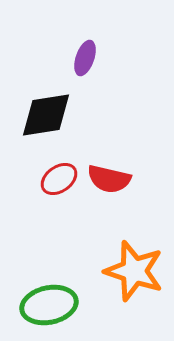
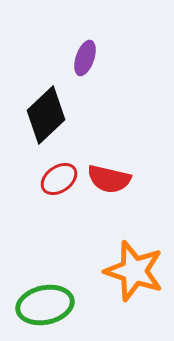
black diamond: rotated 34 degrees counterclockwise
green ellipse: moved 4 px left
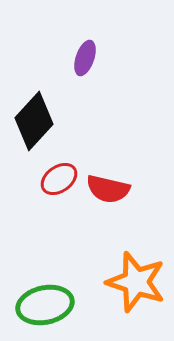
black diamond: moved 12 px left, 6 px down; rotated 4 degrees counterclockwise
red semicircle: moved 1 px left, 10 px down
orange star: moved 2 px right, 11 px down
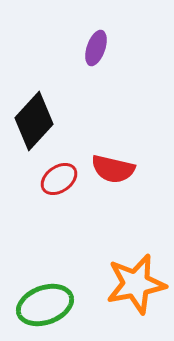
purple ellipse: moved 11 px right, 10 px up
red semicircle: moved 5 px right, 20 px up
orange star: moved 2 px down; rotated 30 degrees counterclockwise
green ellipse: rotated 8 degrees counterclockwise
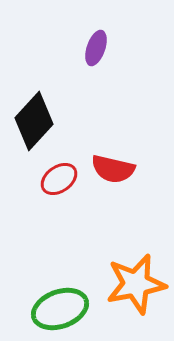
green ellipse: moved 15 px right, 4 px down
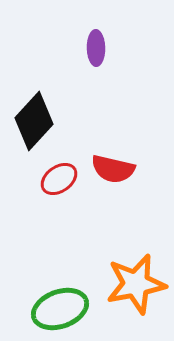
purple ellipse: rotated 20 degrees counterclockwise
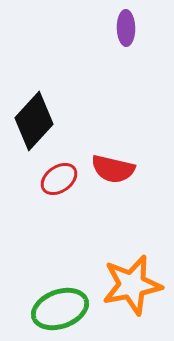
purple ellipse: moved 30 px right, 20 px up
orange star: moved 4 px left, 1 px down
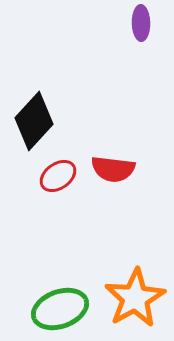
purple ellipse: moved 15 px right, 5 px up
red semicircle: rotated 6 degrees counterclockwise
red ellipse: moved 1 px left, 3 px up
orange star: moved 3 px right, 13 px down; rotated 18 degrees counterclockwise
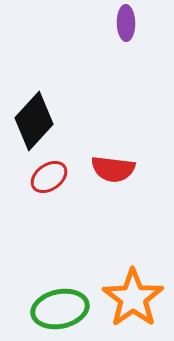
purple ellipse: moved 15 px left
red ellipse: moved 9 px left, 1 px down
orange star: moved 2 px left; rotated 6 degrees counterclockwise
green ellipse: rotated 8 degrees clockwise
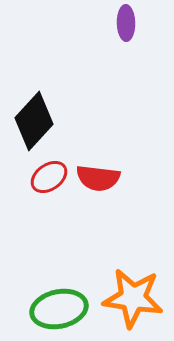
red semicircle: moved 15 px left, 9 px down
orange star: rotated 28 degrees counterclockwise
green ellipse: moved 1 px left
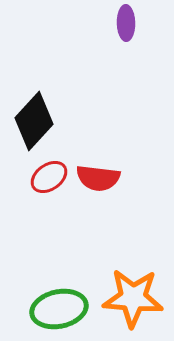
orange star: rotated 4 degrees counterclockwise
